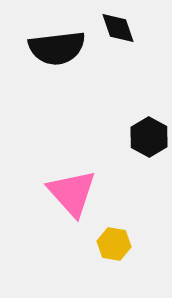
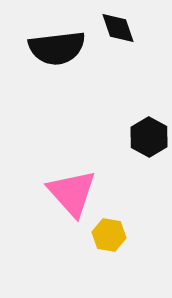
yellow hexagon: moved 5 px left, 9 px up
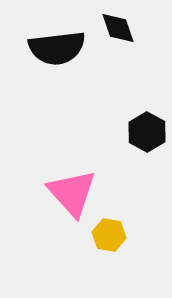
black hexagon: moved 2 px left, 5 px up
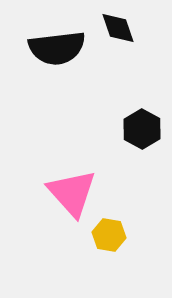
black hexagon: moved 5 px left, 3 px up
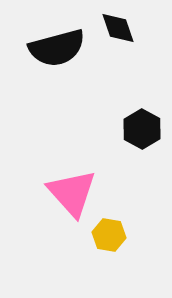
black semicircle: rotated 8 degrees counterclockwise
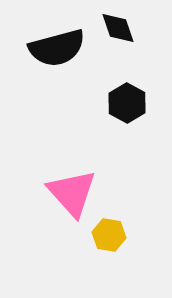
black hexagon: moved 15 px left, 26 px up
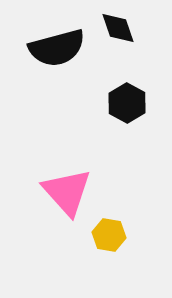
pink triangle: moved 5 px left, 1 px up
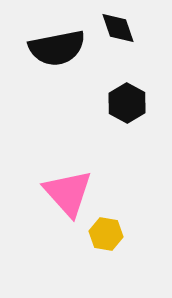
black semicircle: rotated 4 degrees clockwise
pink triangle: moved 1 px right, 1 px down
yellow hexagon: moved 3 px left, 1 px up
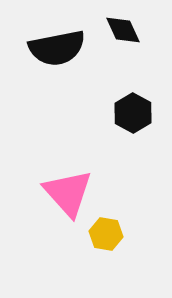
black diamond: moved 5 px right, 2 px down; rotated 6 degrees counterclockwise
black hexagon: moved 6 px right, 10 px down
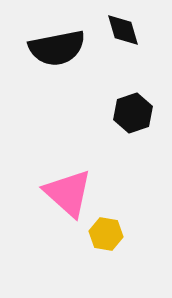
black diamond: rotated 9 degrees clockwise
black hexagon: rotated 12 degrees clockwise
pink triangle: rotated 6 degrees counterclockwise
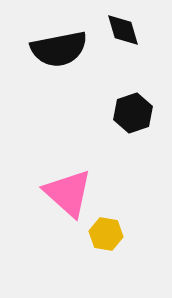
black semicircle: moved 2 px right, 1 px down
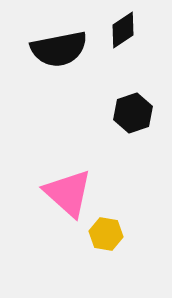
black diamond: rotated 72 degrees clockwise
